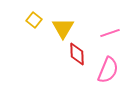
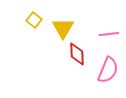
pink line: moved 1 px left, 1 px down; rotated 12 degrees clockwise
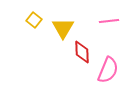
pink line: moved 13 px up
red diamond: moved 5 px right, 2 px up
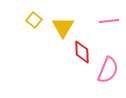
yellow triangle: moved 1 px up
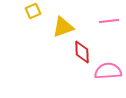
yellow square: moved 1 px left, 9 px up; rotated 28 degrees clockwise
yellow triangle: rotated 40 degrees clockwise
pink semicircle: moved 1 px down; rotated 116 degrees counterclockwise
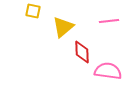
yellow square: rotated 35 degrees clockwise
yellow triangle: rotated 20 degrees counterclockwise
pink semicircle: rotated 12 degrees clockwise
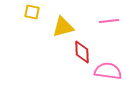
yellow square: moved 1 px left, 1 px down
yellow triangle: rotated 25 degrees clockwise
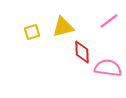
yellow square: moved 20 px down; rotated 28 degrees counterclockwise
pink line: rotated 30 degrees counterclockwise
pink semicircle: moved 3 px up
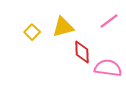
yellow square: rotated 28 degrees counterclockwise
